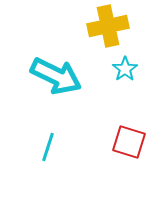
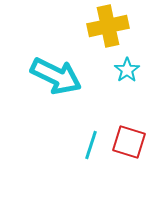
cyan star: moved 2 px right, 1 px down
cyan line: moved 43 px right, 2 px up
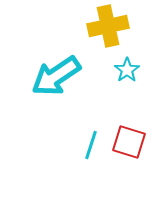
cyan arrow: rotated 120 degrees clockwise
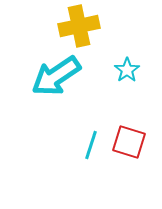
yellow cross: moved 29 px left
